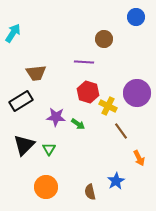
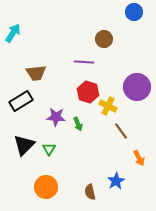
blue circle: moved 2 px left, 5 px up
purple circle: moved 6 px up
green arrow: rotated 32 degrees clockwise
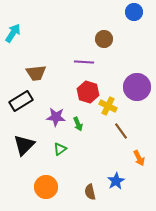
green triangle: moved 11 px right; rotated 24 degrees clockwise
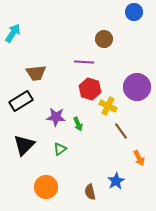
red hexagon: moved 2 px right, 3 px up
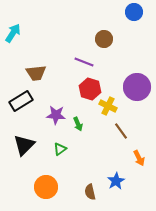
purple line: rotated 18 degrees clockwise
purple star: moved 2 px up
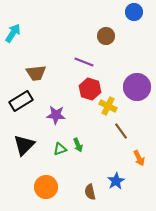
brown circle: moved 2 px right, 3 px up
green arrow: moved 21 px down
green triangle: rotated 16 degrees clockwise
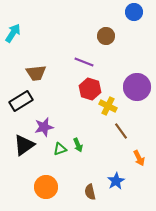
purple star: moved 12 px left, 12 px down; rotated 18 degrees counterclockwise
black triangle: rotated 10 degrees clockwise
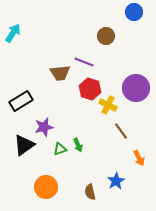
brown trapezoid: moved 24 px right
purple circle: moved 1 px left, 1 px down
yellow cross: moved 1 px up
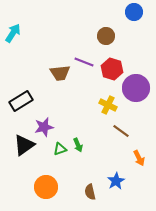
red hexagon: moved 22 px right, 20 px up
brown line: rotated 18 degrees counterclockwise
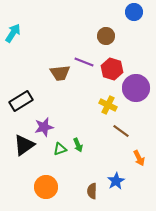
brown semicircle: moved 2 px right, 1 px up; rotated 14 degrees clockwise
